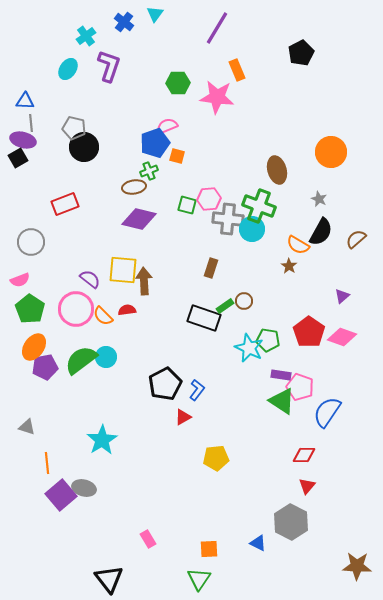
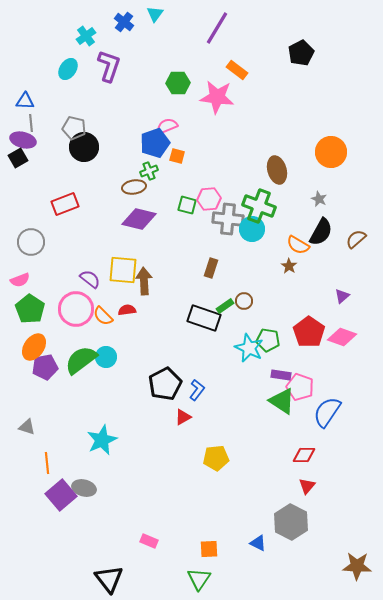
orange rectangle at (237, 70): rotated 30 degrees counterclockwise
cyan star at (102, 440): rotated 8 degrees clockwise
pink rectangle at (148, 539): moved 1 px right, 2 px down; rotated 36 degrees counterclockwise
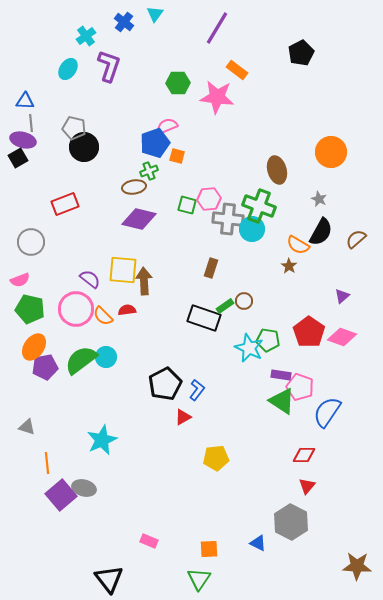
green pentagon at (30, 309): rotated 20 degrees counterclockwise
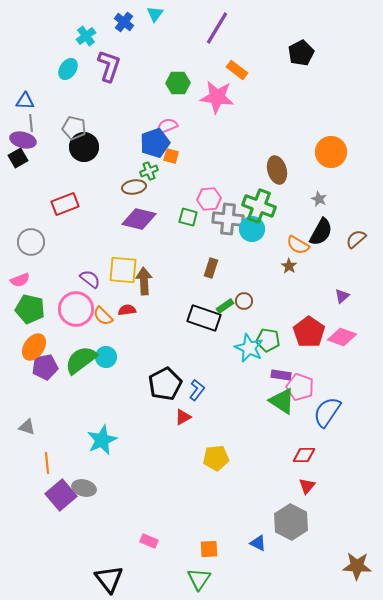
orange square at (177, 156): moved 6 px left
green square at (187, 205): moved 1 px right, 12 px down
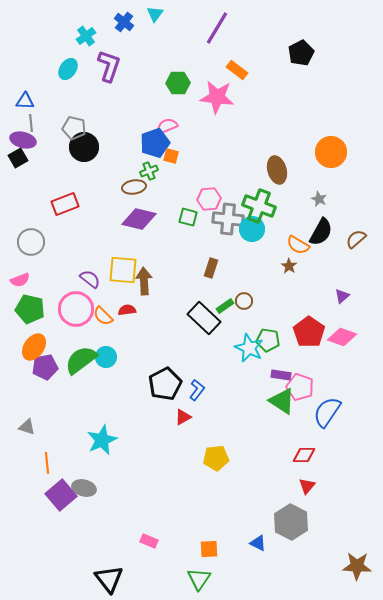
black rectangle at (204, 318): rotated 24 degrees clockwise
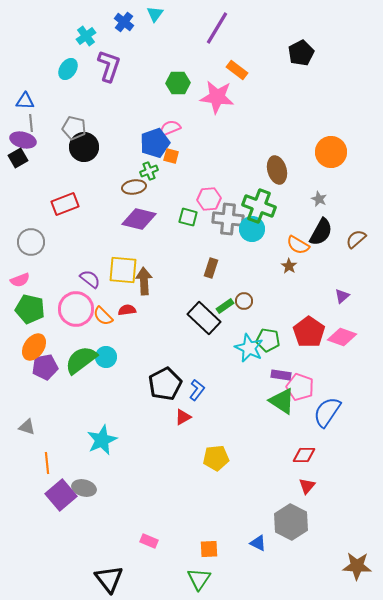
pink semicircle at (167, 126): moved 3 px right, 2 px down
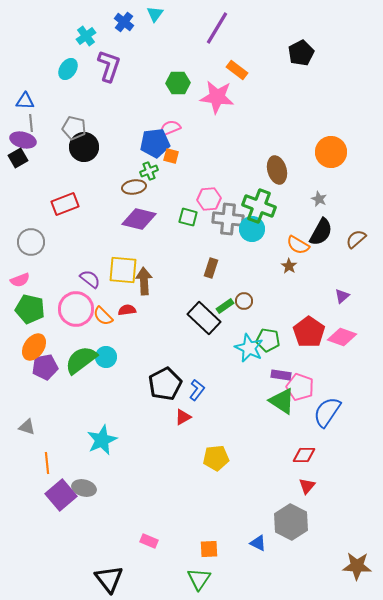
blue pentagon at (155, 143): rotated 12 degrees clockwise
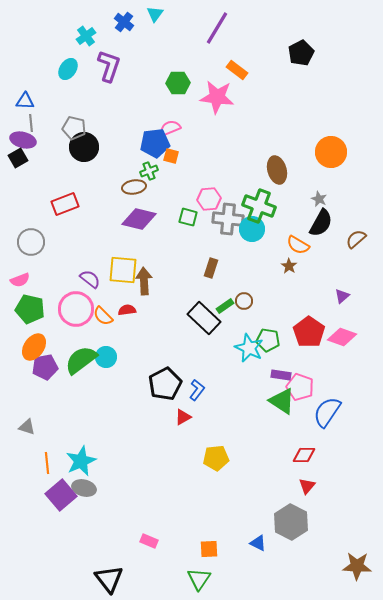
black semicircle at (321, 232): moved 9 px up
cyan star at (102, 440): moved 21 px left, 21 px down
